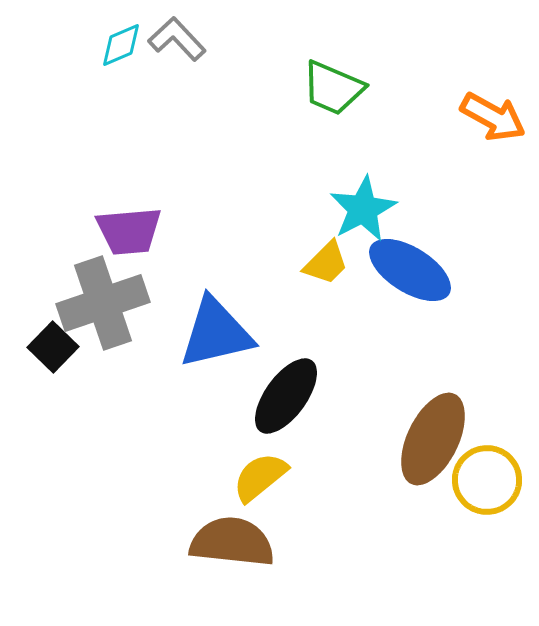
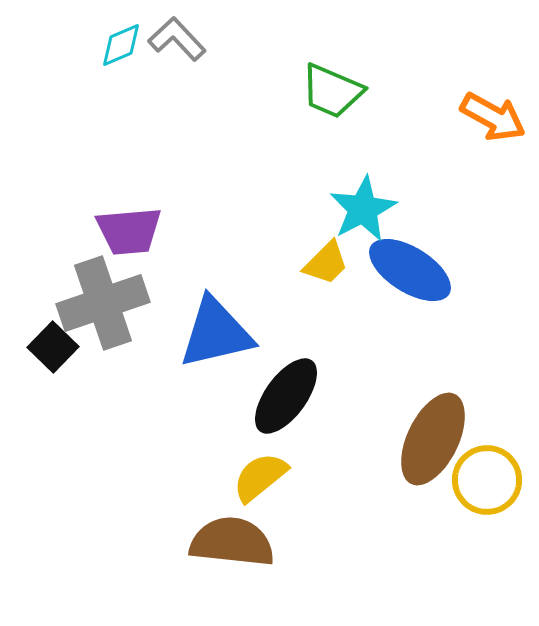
green trapezoid: moved 1 px left, 3 px down
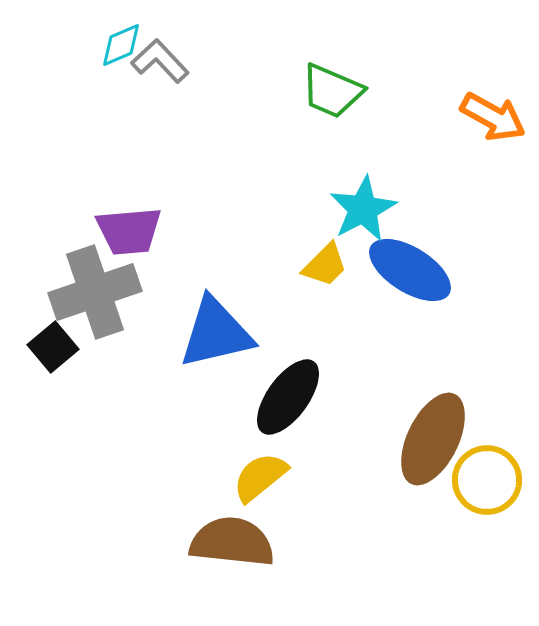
gray L-shape: moved 17 px left, 22 px down
yellow trapezoid: moved 1 px left, 2 px down
gray cross: moved 8 px left, 11 px up
black square: rotated 6 degrees clockwise
black ellipse: moved 2 px right, 1 px down
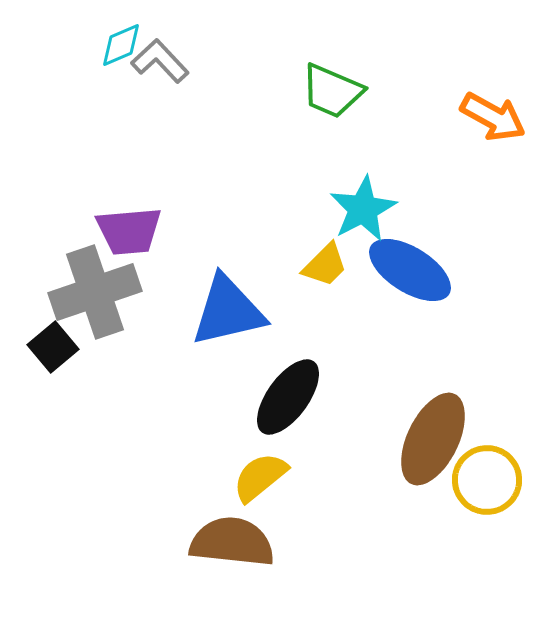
blue triangle: moved 12 px right, 22 px up
